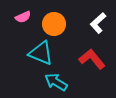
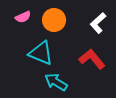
orange circle: moved 4 px up
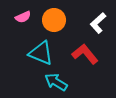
red L-shape: moved 7 px left, 5 px up
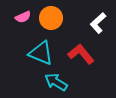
orange circle: moved 3 px left, 2 px up
red L-shape: moved 4 px left
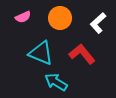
orange circle: moved 9 px right
red L-shape: moved 1 px right
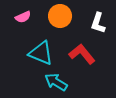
orange circle: moved 2 px up
white L-shape: rotated 30 degrees counterclockwise
